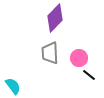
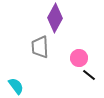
purple diamond: rotated 16 degrees counterclockwise
gray trapezoid: moved 10 px left, 6 px up
cyan semicircle: moved 3 px right
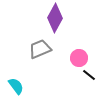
gray trapezoid: moved 2 px down; rotated 70 degrees clockwise
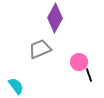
pink circle: moved 4 px down
black line: rotated 32 degrees clockwise
